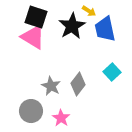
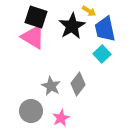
cyan square: moved 10 px left, 18 px up
pink star: rotated 12 degrees clockwise
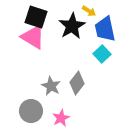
gray diamond: moved 1 px left, 1 px up
